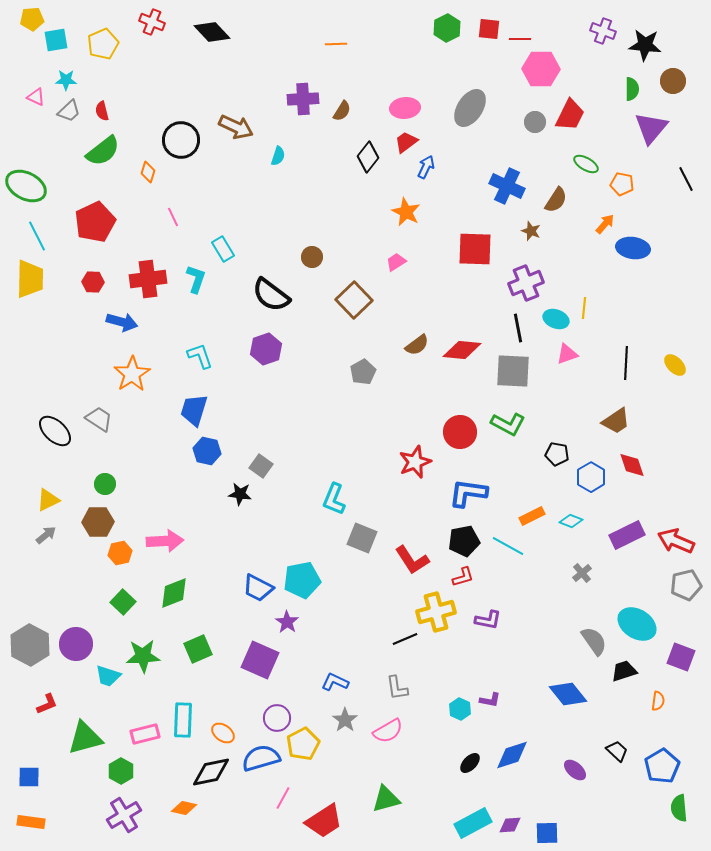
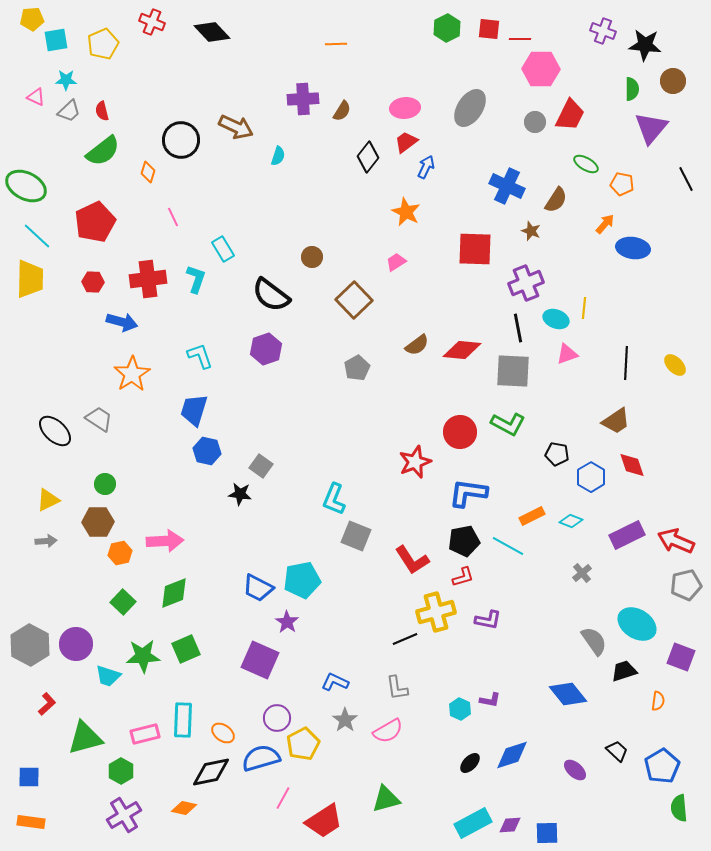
cyan line at (37, 236): rotated 20 degrees counterclockwise
gray pentagon at (363, 372): moved 6 px left, 4 px up
gray arrow at (46, 535): moved 6 px down; rotated 35 degrees clockwise
gray square at (362, 538): moved 6 px left, 2 px up
green square at (198, 649): moved 12 px left
red L-shape at (47, 704): rotated 20 degrees counterclockwise
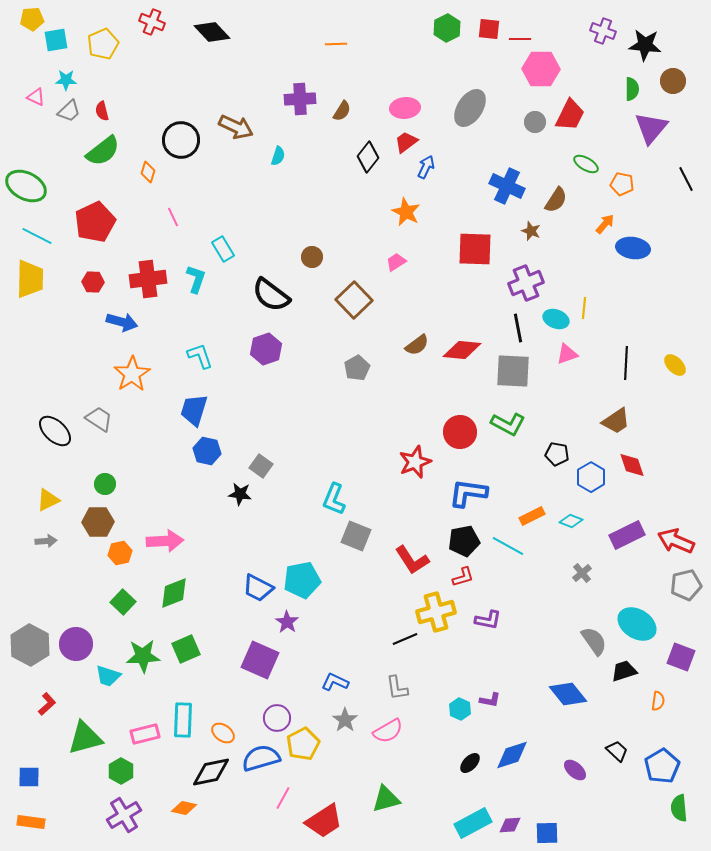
purple cross at (303, 99): moved 3 px left
cyan line at (37, 236): rotated 16 degrees counterclockwise
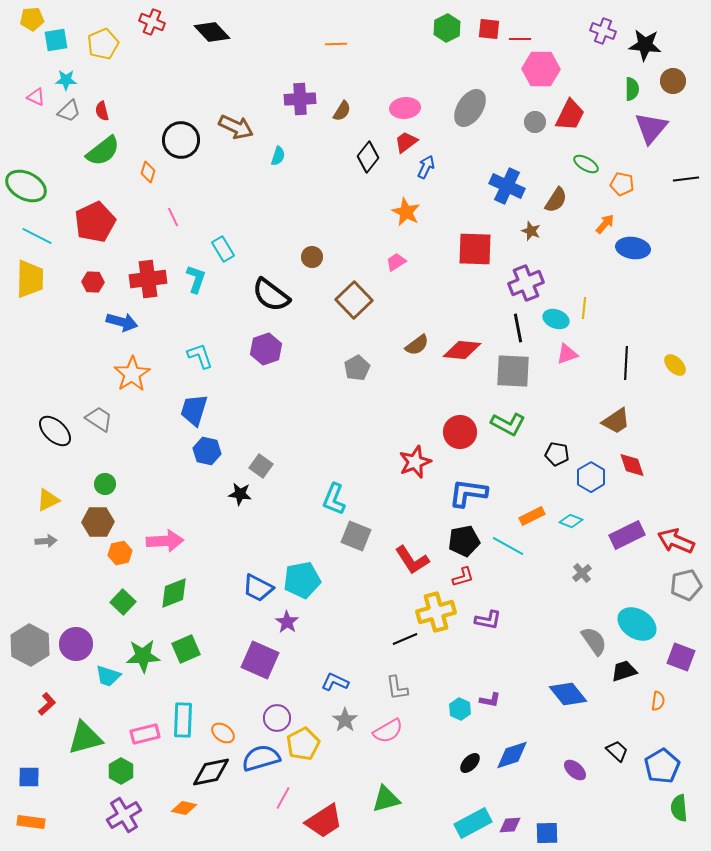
black line at (686, 179): rotated 70 degrees counterclockwise
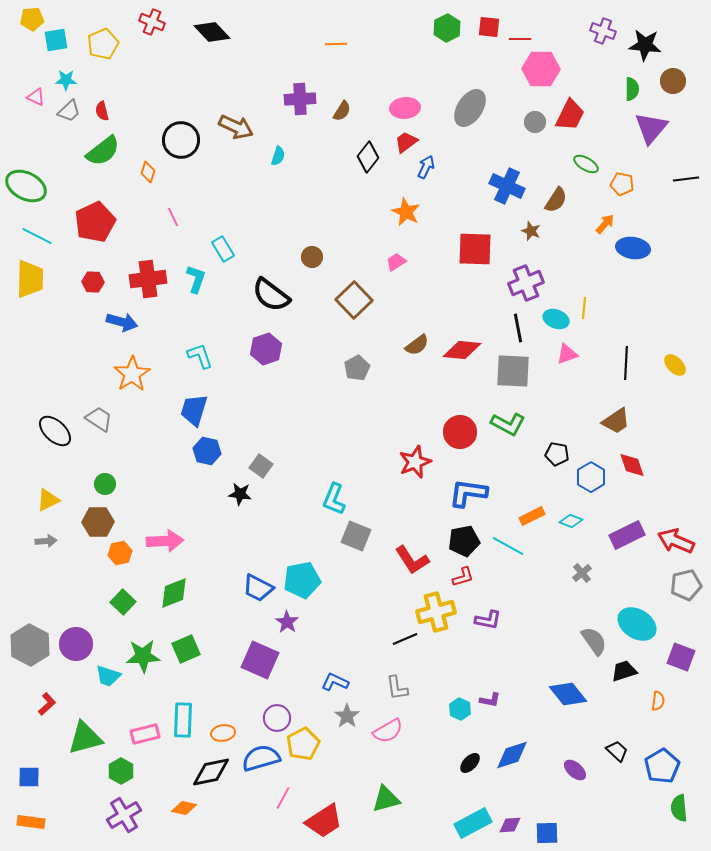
red square at (489, 29): moved 2 px up
gray star at (345, 720): moved 2 px right, 4 px up
orange ellipse at (223, 733): rotated 45 degrees counterclockwise
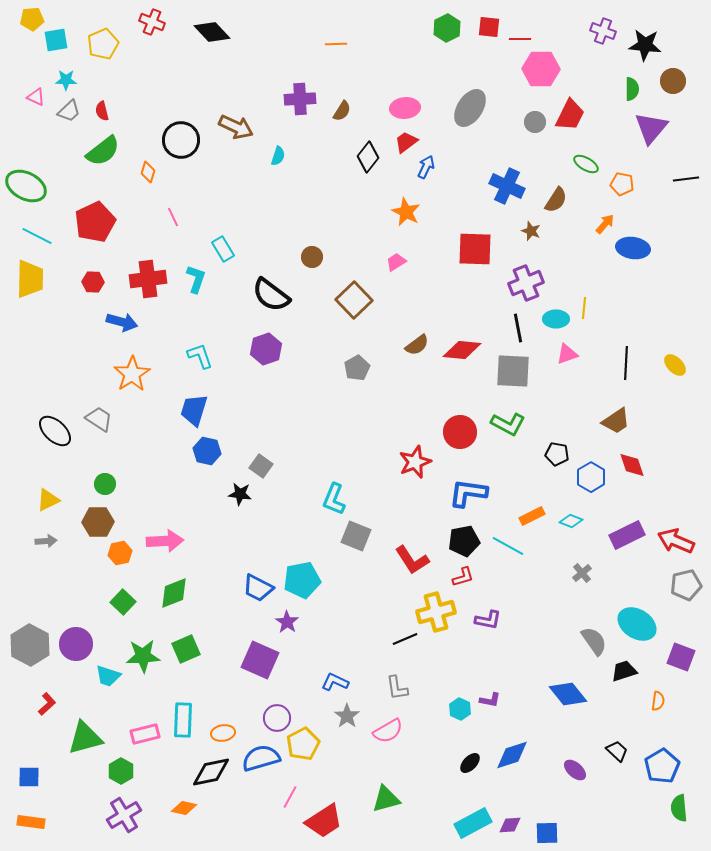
cyan ellipse at (556, 319): rotated 20 degrees counterclockwise
pink line at (283, 798): moved 7 px right, 1 px up
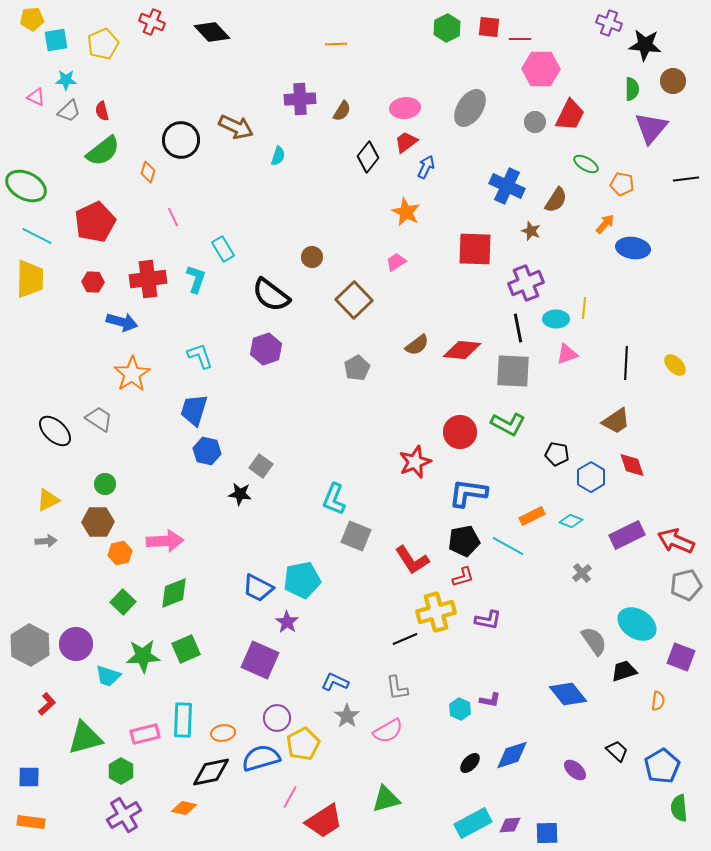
purple cross at (603, 31): moved 6 px right, 8 px up
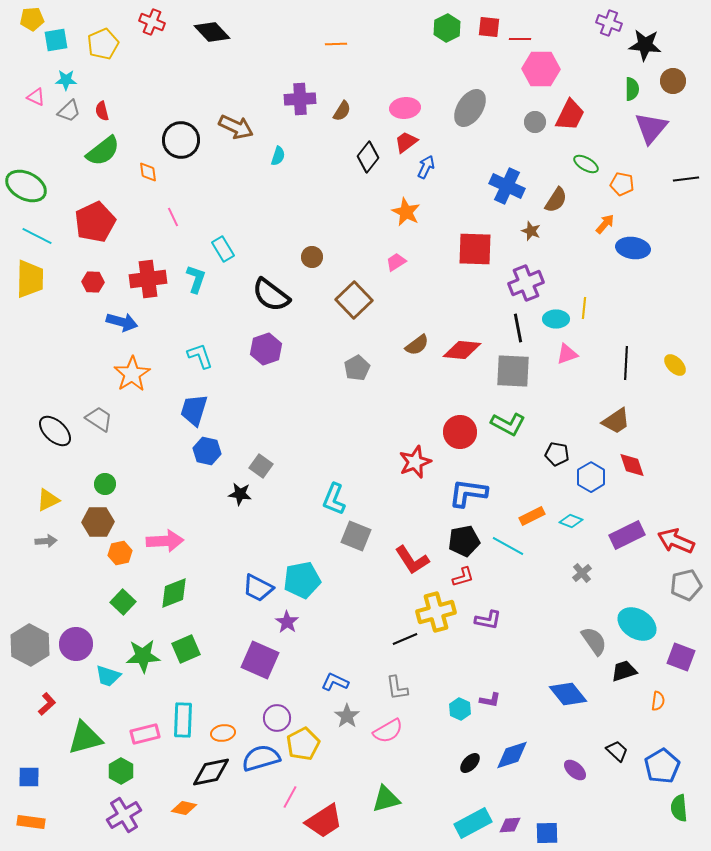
orange diamond at (148, 172): rotated 25 degrees counterclockwise
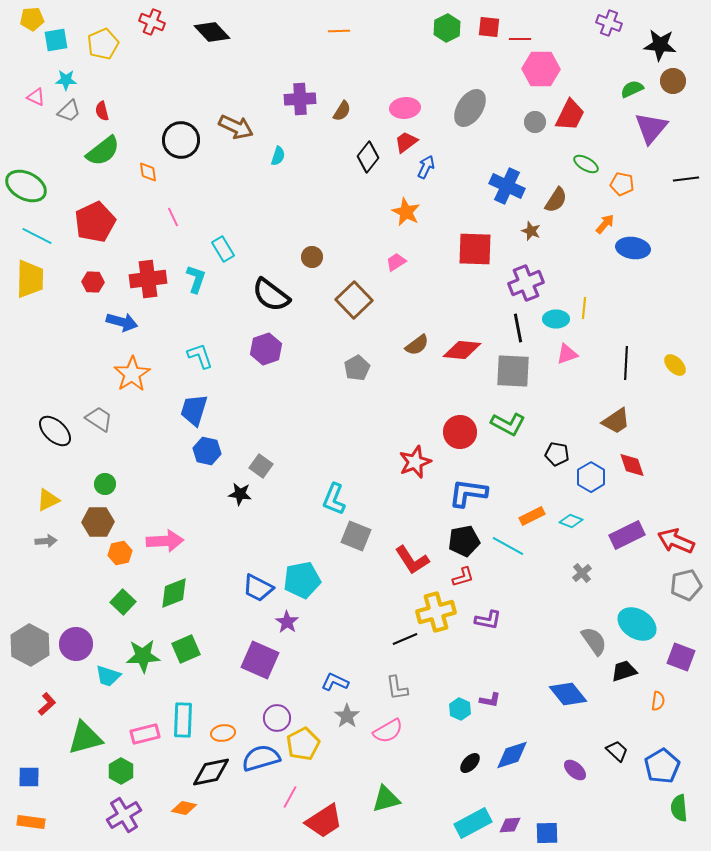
orange line at (336, 44): moved 3 px right, 13 px up
black star at (645, 45): moved 15 px right
green semicircle at (632, 89): rotated 115 degrees counterclockwise
